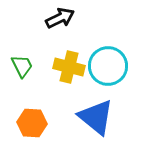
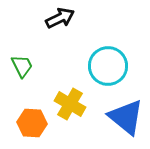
yellow cross: moved 1 px right, 37 px down; rotated 16 degrees clockwise
blue triangle: moved 30 px right
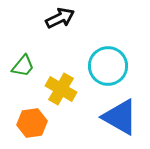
green trapezoid: moved 1 px right; rotated 65 degrees clockwise
yellow cross: moved 9 px left, 15 px up
blue triangle: moved 6 px left; rotated 9 degrees counterclockwise
orange hexagon: rotated 12 degrees counterclockwise
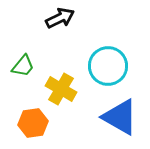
orange hexagon: moved 1 px right
